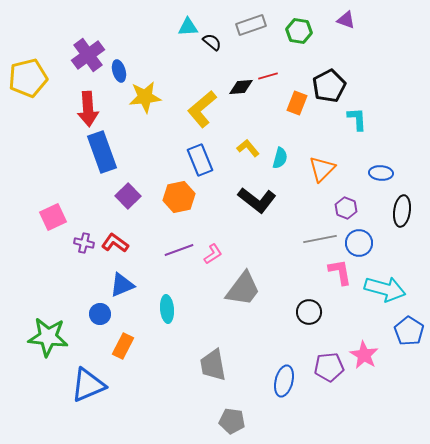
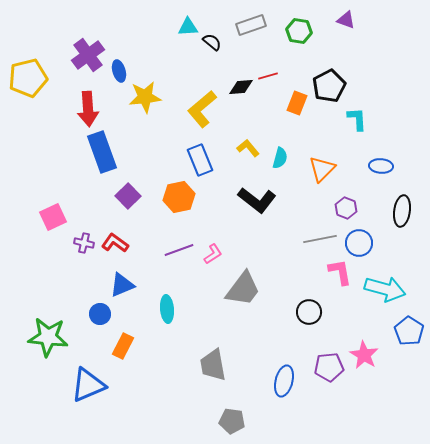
blue ellipse at (381, 173): moved 7 px up
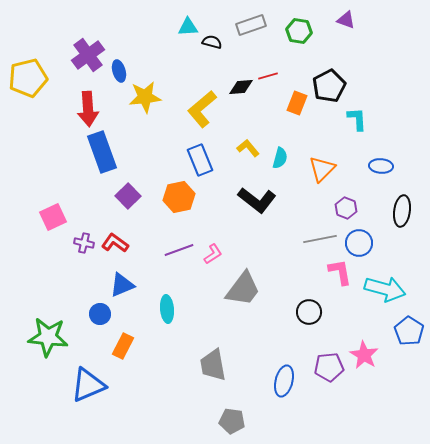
black semicircle at (212, 42): rotated 24 degrees counterclockwise
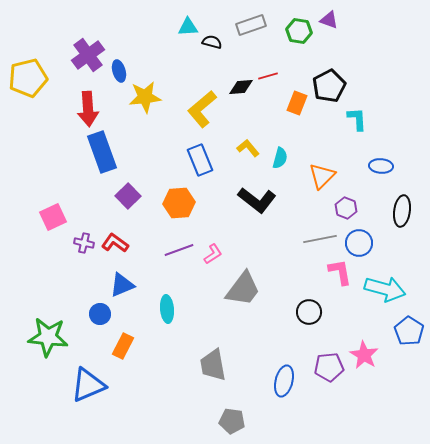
purple triangle at (346, 20): moved 17 px left
orange triangle at (322, 169): moved 7 px down
orange hexagon at (179, 197): moved 6 px down; rotated 8 degrees clockwise
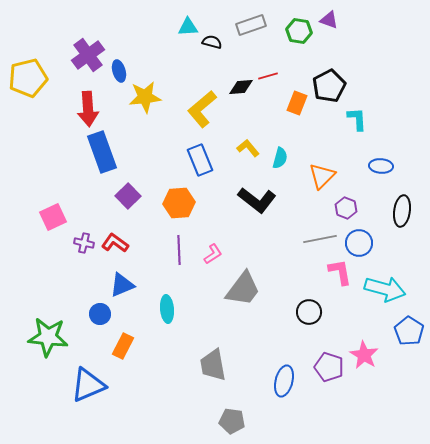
purple line at (179, 250): rotated 72 degrees counterclockwise
purple pentagon at (329, 367): rotated 24 degrees clockwise
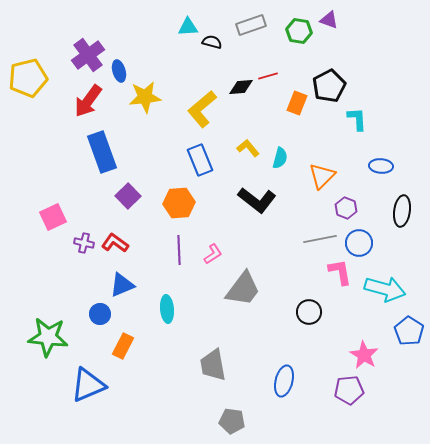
red arrow at (88, 109): moved 8 px up; rotated 40 degrees clockwise
purple pentagon at (329, 367): moved 20 px right, 23 px down; rotated 24 degrees counterclockwise
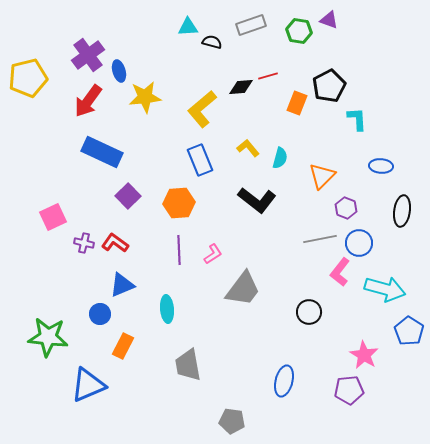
blue rectangle at (102, 152): rotated 45 degrees counterclockwise
pink L-shape at (340, 272): rotated 132 degrees counterclockwise
gray trapezoid at (213, 365): moved 25 px left
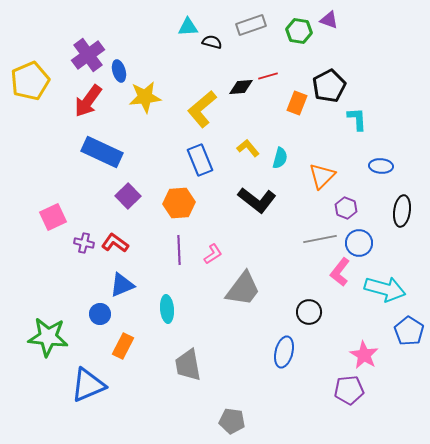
yellow pentagon at (28, 78): moved 2 px right, 3 px down; rotated 9 degrees counterclockwise
blue ellipse at (284, 381): moved 29 px up
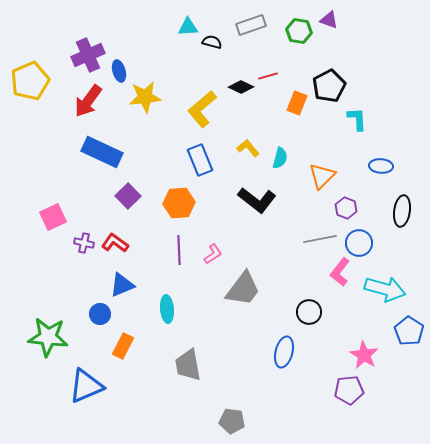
purple cross at (88, 55): rotated 12 degrees clockwise
black diamond at (241, 87): rotated 30 degrees clockwise
blue triangle at (88, 385): moved 2 px left, 1 px down
